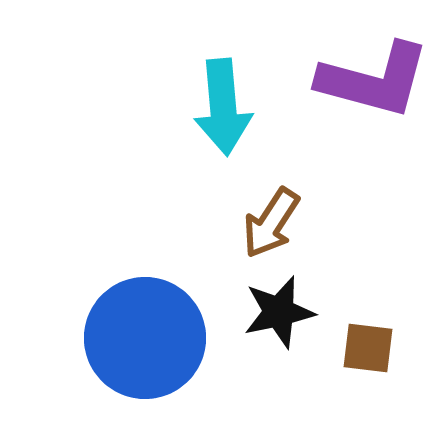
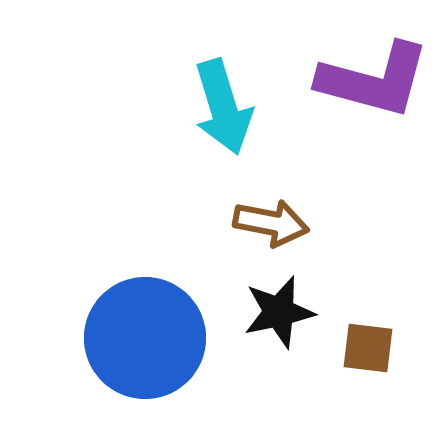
cyan arrow: rotated 12 degrees counterclockwise
brown arrow: rotated 112 degrees counterclockwise
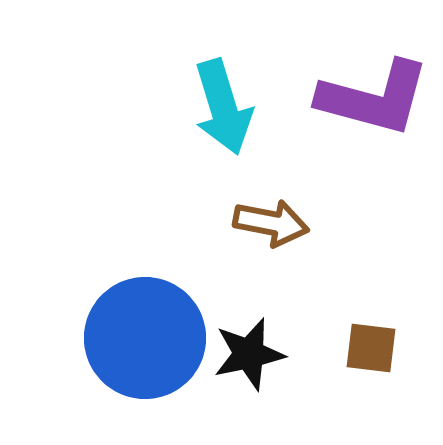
purple L-shape: moved 18 px down
black star: moved 30 px left, 42 px down
brown square: moved 3 px right
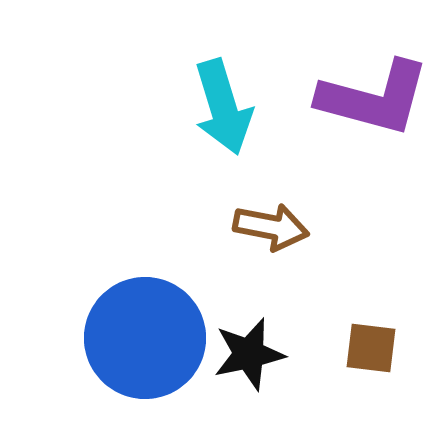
brown arrow: moved 4 px down
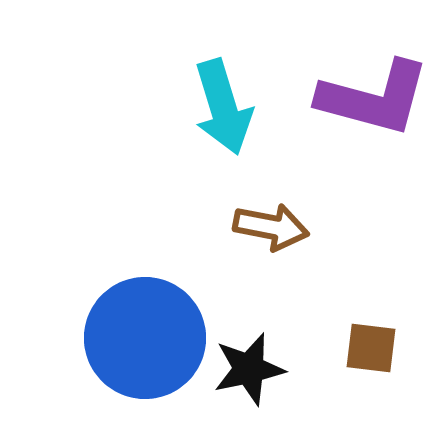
black star: moved 15 px down
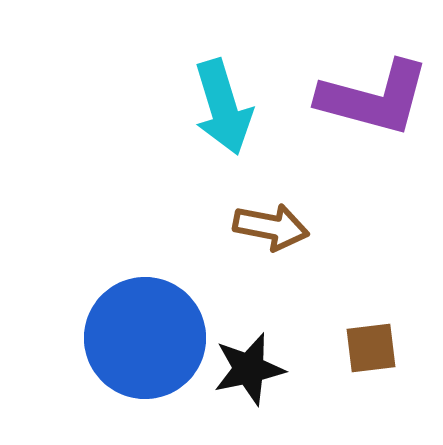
brown square: rotated 14 degrees counterclockwise
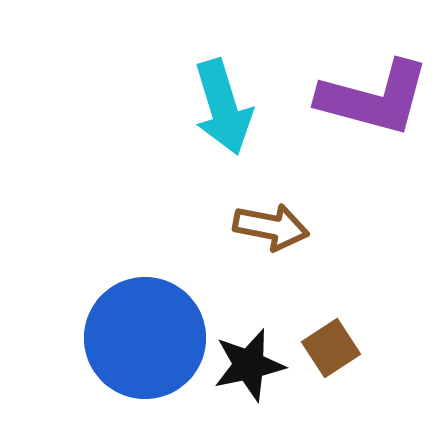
brown square: moved 40 px left; rotated 26 degrees counterclockwise
black star: moved 4 px up
